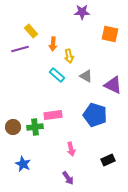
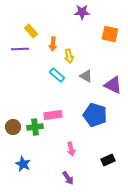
purple line: rotated 12 degrees clockwise
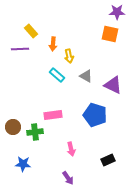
purple star: moved 35 px right
green cross: moved 5 px down
blue star: rotated 21 degrees counterclockwise
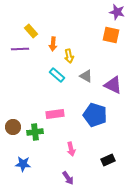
purple star: rotated 14 degrees clockwise
orange square: moved 1 px right, 1 px down
pink rectangle: moved 2 px right, 1 px up
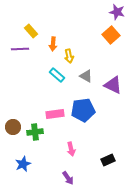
orange square: rotated 36 degrees clockwise
blue pentagon: moved 12 px left, 5 px up; rotated 25 degrees counterclockwise
blue star: rotated 28 degrees counterclockwise
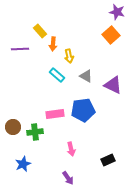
yellow rectangle: moved 9 px right
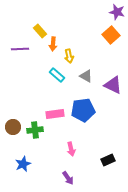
green cross: moved 2 px up
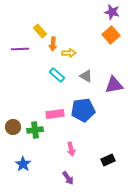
purple star: moved 5 px left
yellow arrow: moved 3 px up; rotated 80 degrees counterclockwise
purple triangle: moved 1 px right; rotated 36 degrees counterclockwise
blue star: rotated 14 degrees counterclockwise
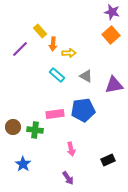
purple line: rotated 42 degrees counterclockwise
green cross: rotated 14 degrees clockwise
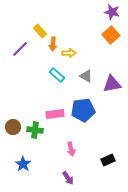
purple triangle: moved 2 px left, 1 px up
